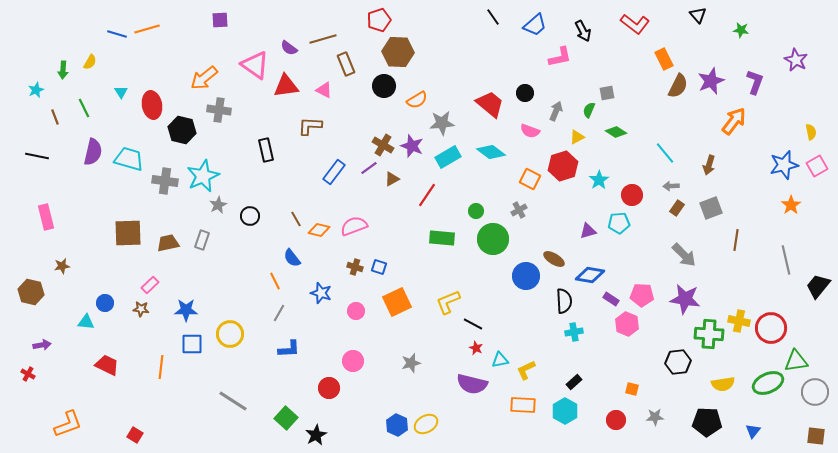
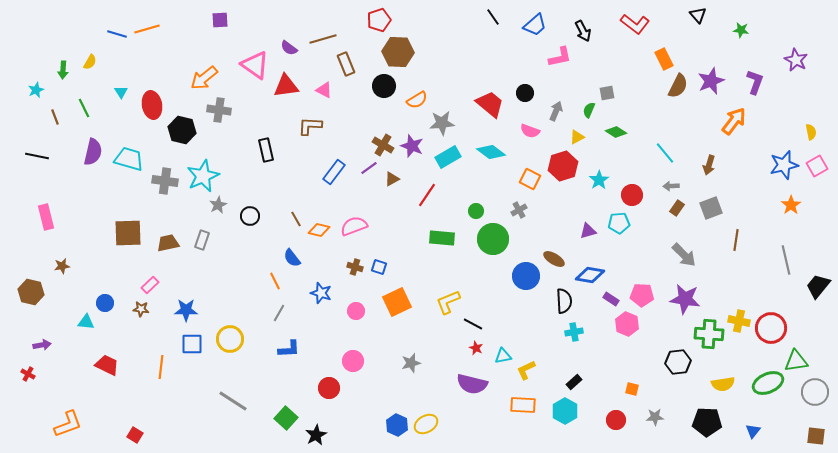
yellow circle at (230, 334): moved 5 px down
cyan triangle at (500, 360): moved 3 px right, 4 px up
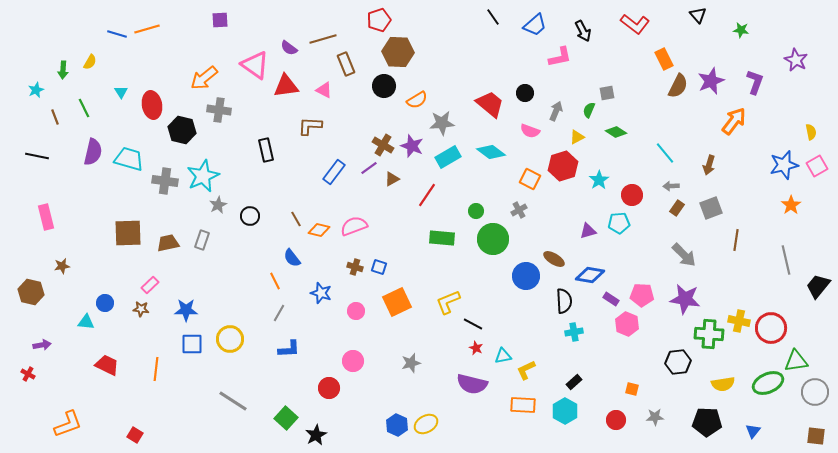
orange line at (161, 367): moved 5 px left, 2 px down
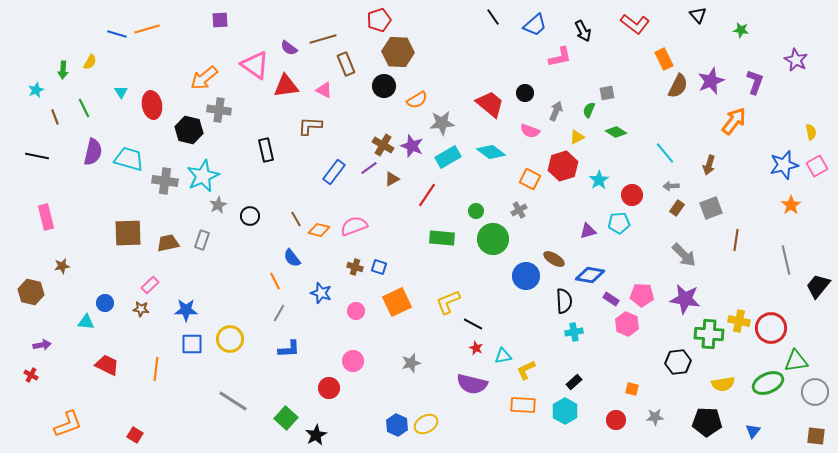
black hexagon at (182, 130): moved 7 px right
red cross at (28, 374): moved 3 px right, 1 px down
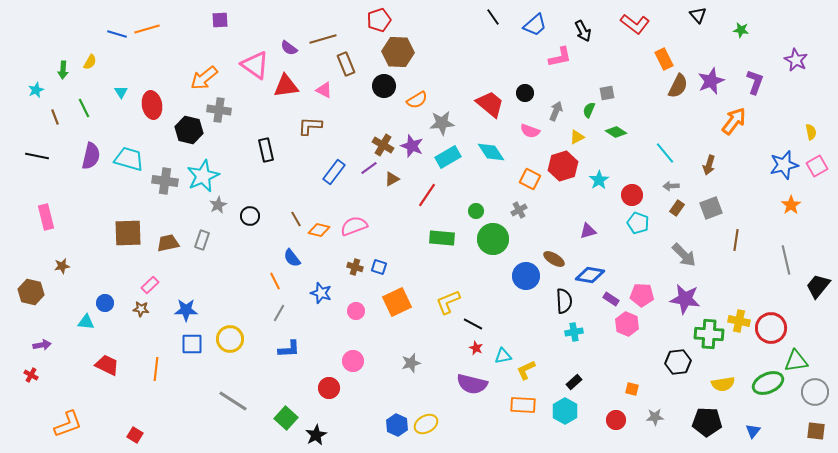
purple semicircle at (93, 152): moved 2 px left, 4 px down
cyan diamond at (491, 152): rotated 20 degrees clockwise
cyan pentagon at (619, 223): moved 19 px right; rotated 25 degrees clockwise
brown square at (816, 436): moved 5 px up
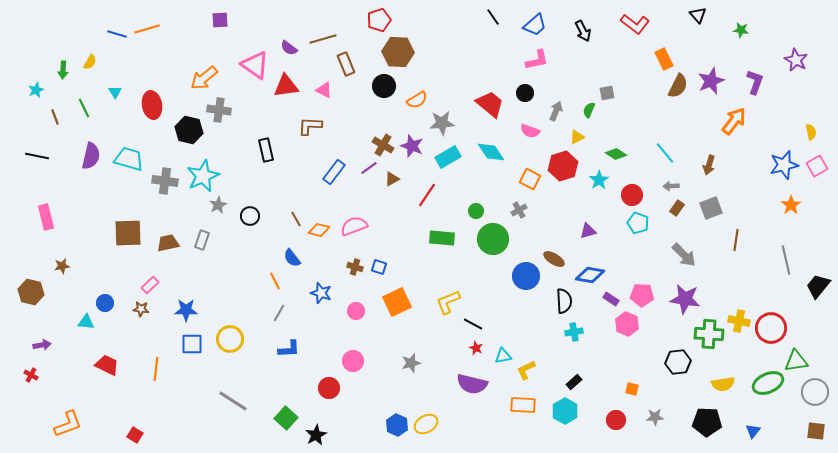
pink L-shape at (560, 57): moved 23 px left, 3 px down
cyan triangle at (121, 92): moved 6 px left
green diamond at (616, 132): moved 22 px down
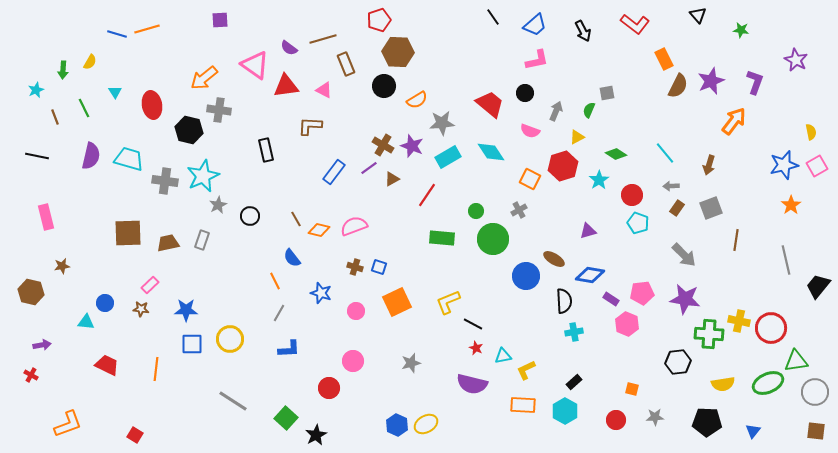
pink pentagon at (642, 295): moved 2 px up; rotated 10 degrees counterclockwise
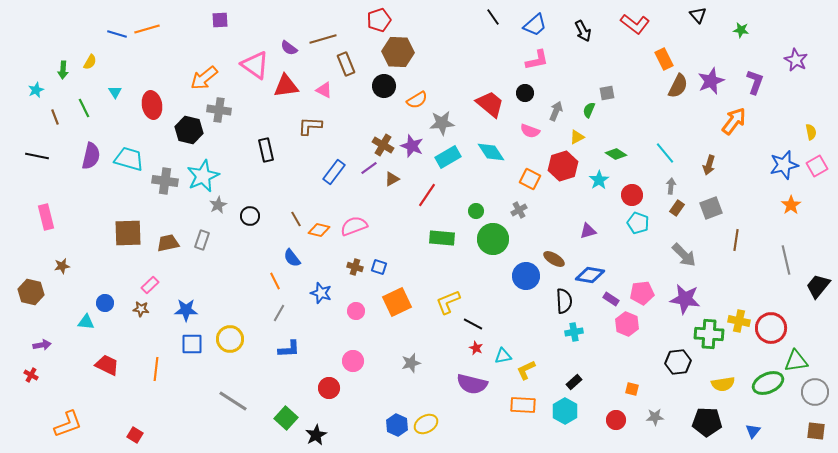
gray arrow at (671, 186): rotated 98 degrees clockwise
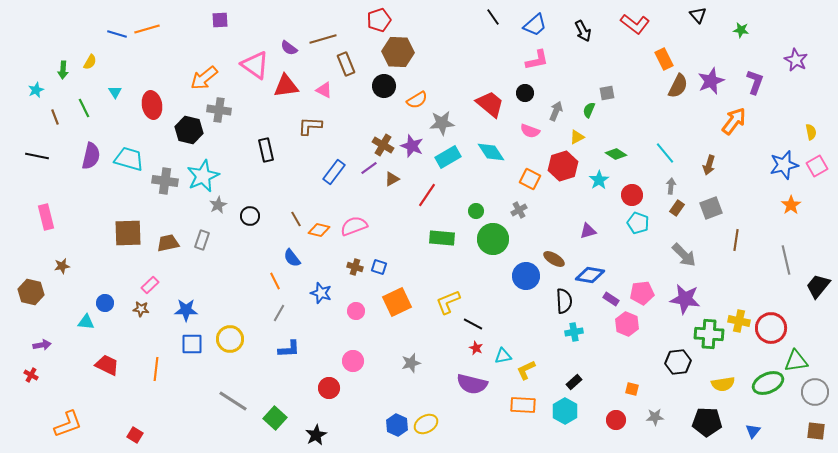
green square at (286, 418): moved 11 px left
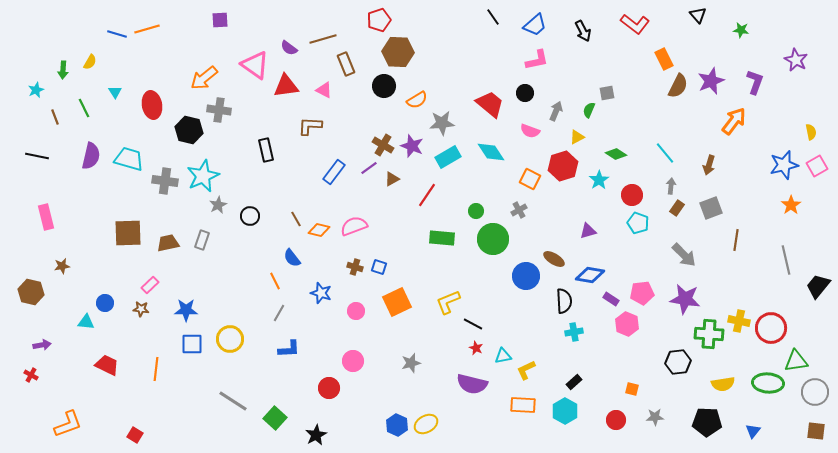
green ellipse at (768, 383): rotated 28 degrees clockwise
